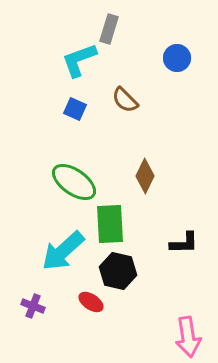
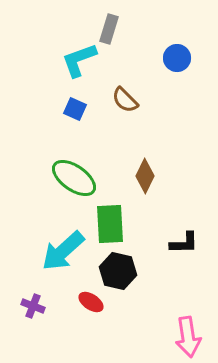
green ellipse: moved 4 px up
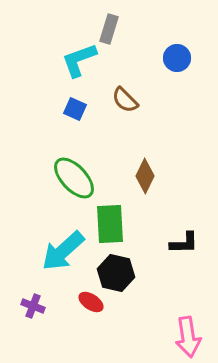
green ellipse: rotated 12 degrees clockwise
black hexagon: moved 2 px left, 2 px down
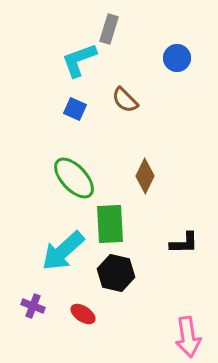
red ellipse: moved 8 px left, 12 px down
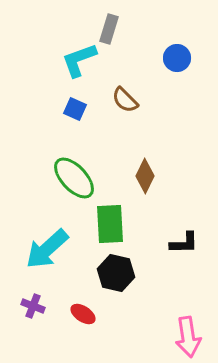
cyan arrow: moved 16 px left, 2 px up
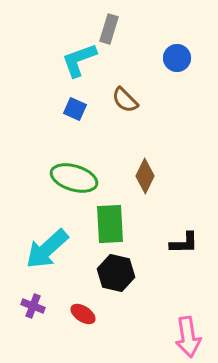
green ellipse: rotated 30 degrees counterclockwise
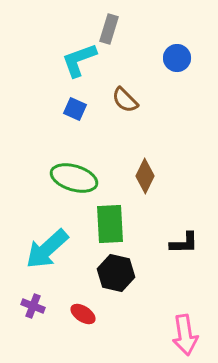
pink arrow: moved 3 px left, 2 px up
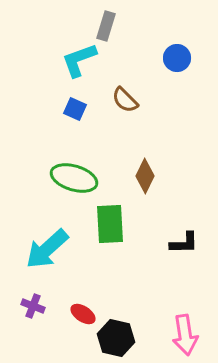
gray rectangle: moved 3 px left, 3 px up
black hexagon: moved 65 px down
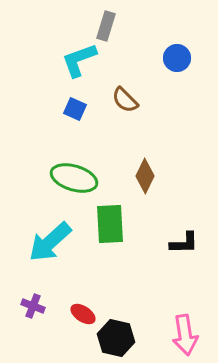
cyan arrow: moved 3 px right, 7 px up
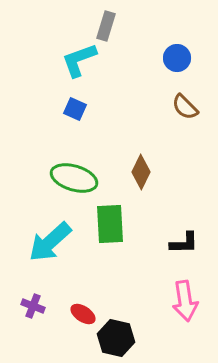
brown semicircle: moved 60 px right, 7 px down
brown diamond: moved 4 px left, 4 px up
pink arrow: moved 34 px up
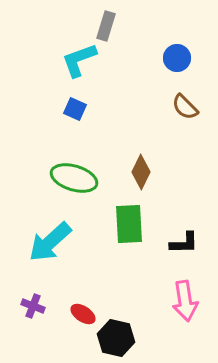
green rectangle: moved 19 px right
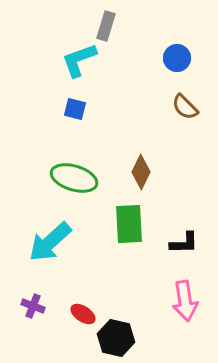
blue square: rotated 10 degrees counterclockwise
